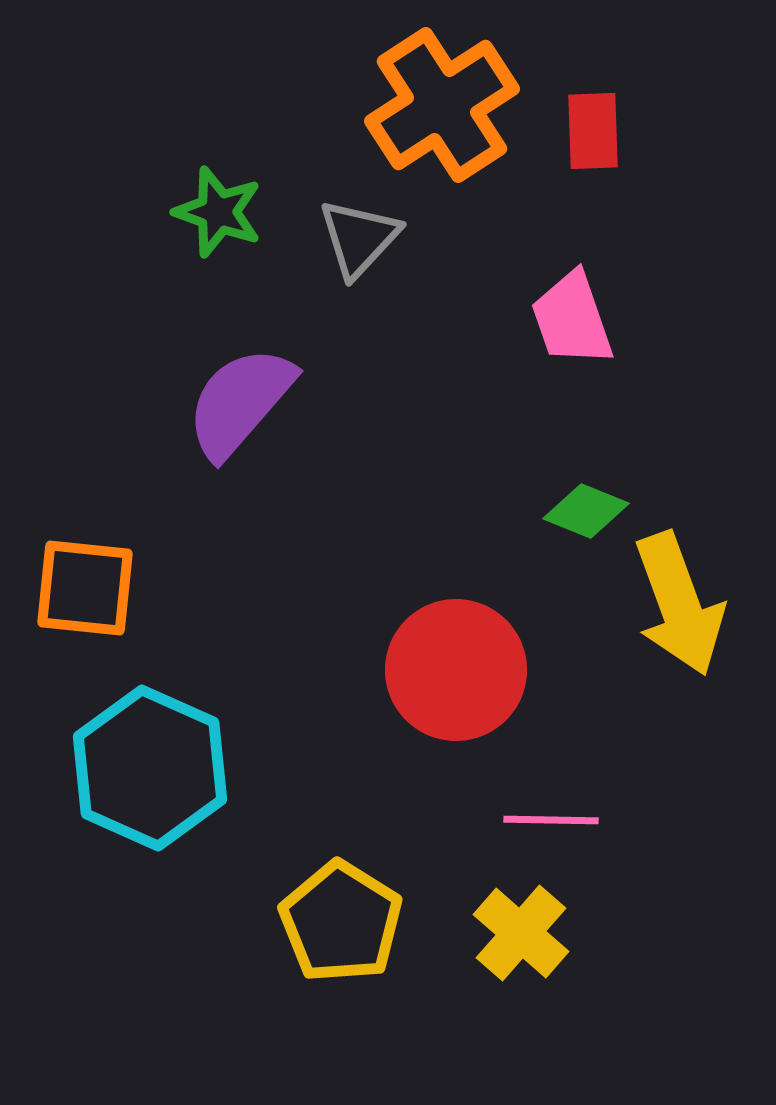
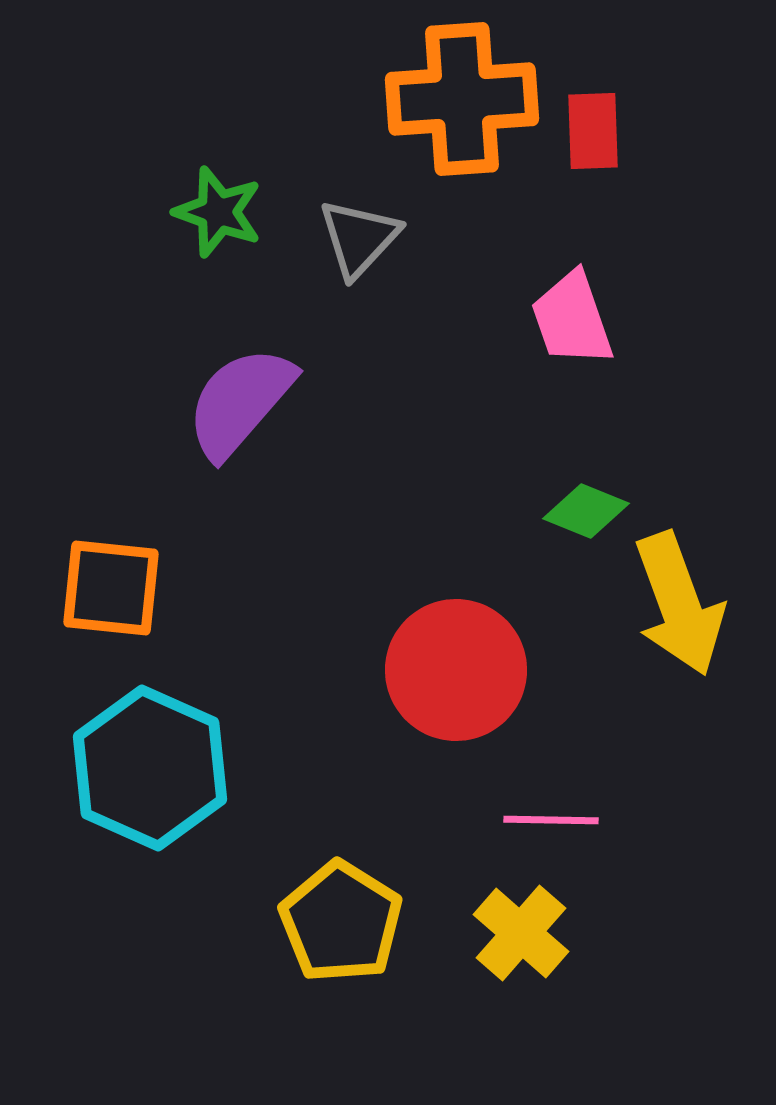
orange cross: moved 20 px right, 6 px up; rotated 29 degrees clockwise
orange square: moved 26 px right
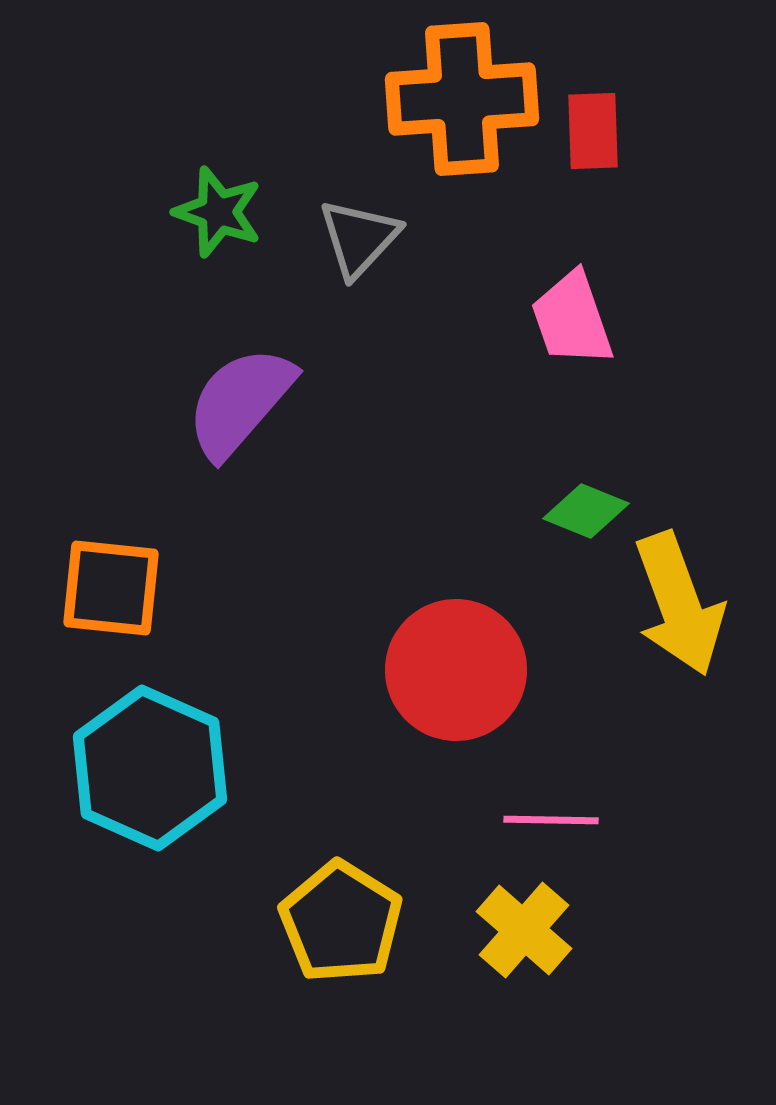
yellow cross: moved 3 px right, 3 px up
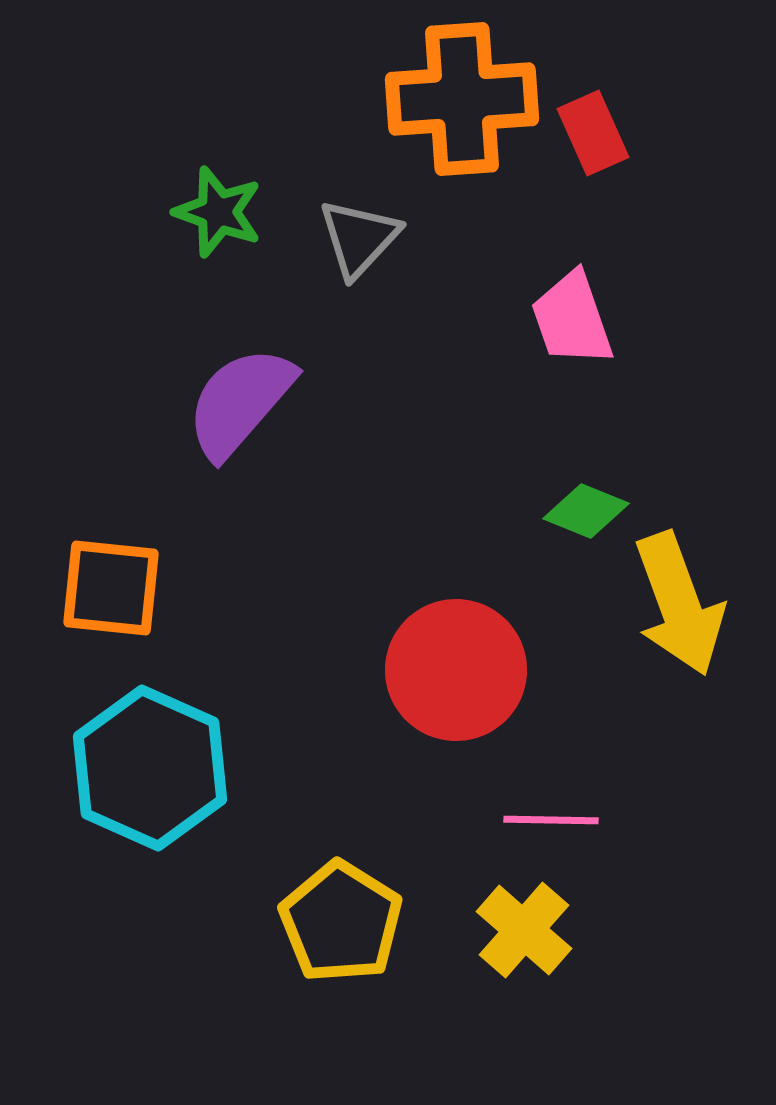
red rectangle: moved 2 px down; rotated 22 degrees counterclockwise
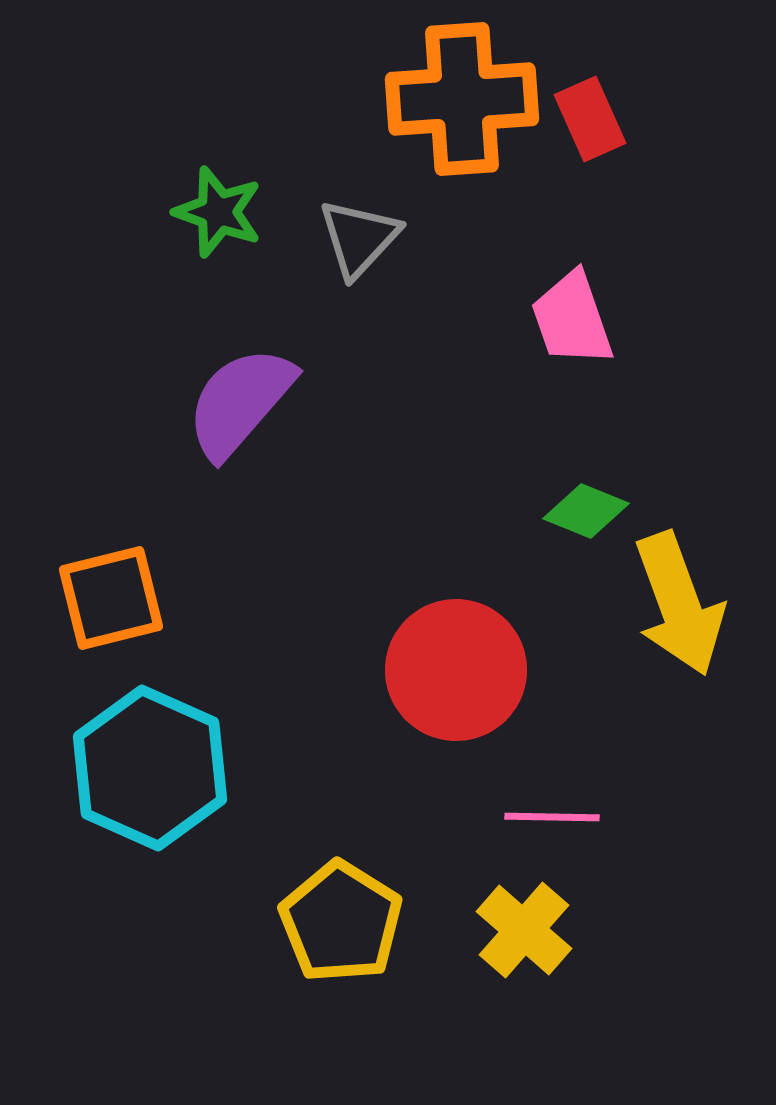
red rectangle: moved 3 px left, 14 px up
orange square: moved 10 px down; rotated 20 degrees counterclockwise
pink line: moved 1 px right, 3 px up
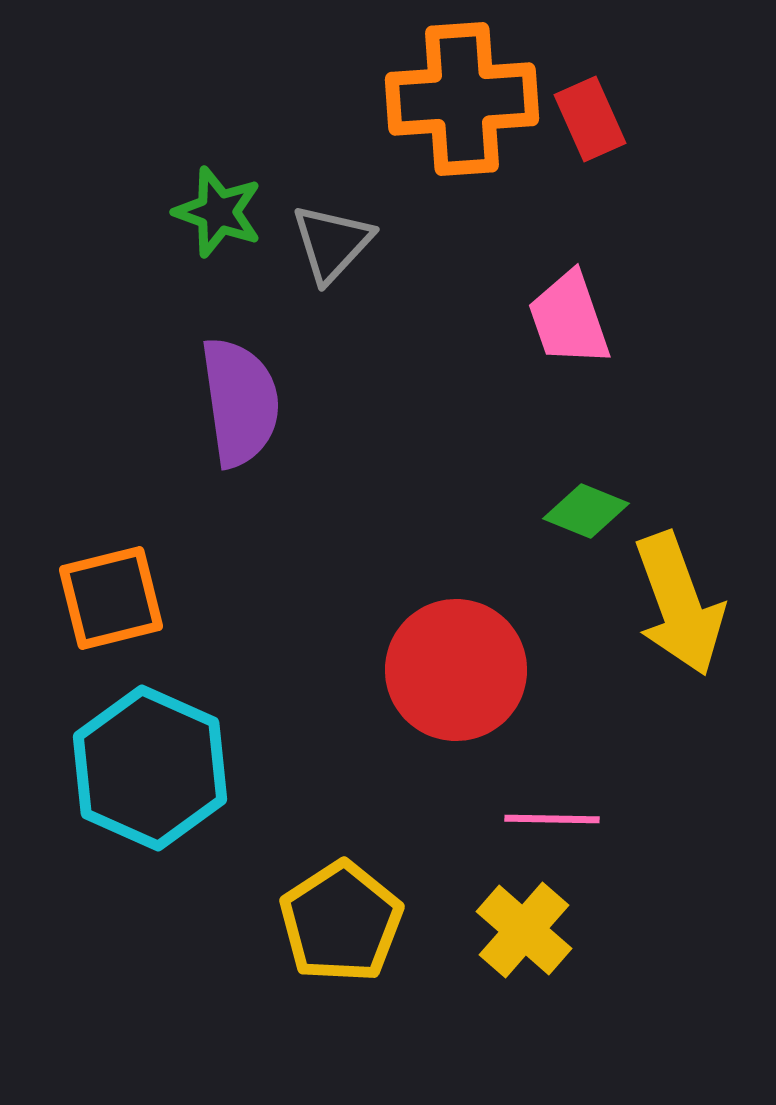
gray triangle: moved 27 px left, 5 px down
pink trapezoid: moved 3 px left
purple semicircle: rotated 131 degrees clockwise
pink line: moved 2 px down
yellow pentagon: rotated 7 degrees clockwise
